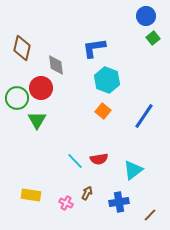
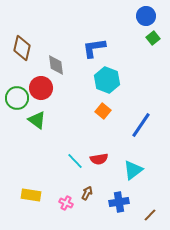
blue line: moved 3 px left, 9 px down
green triangle: rotated 24 degrees counterclockwise
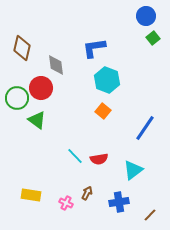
blue line: moved 4 px right, 3 px down
cyan line: moved 5 px up
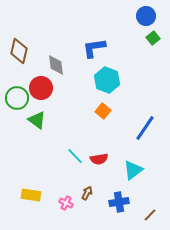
brown diamond: moved 3 px left, 3 px down
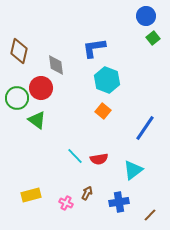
yellow rectangle: rotated 24 degrees counterclockwise
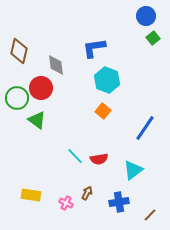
yellow rectangle: rotated 24 degrees clockwise
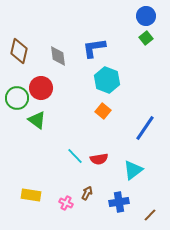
green square: moved 7 px left
gray diamond: moved 2 px right, 9 px up
